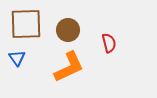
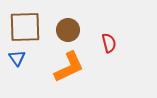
brown square: moved 1 px left, 3 px down
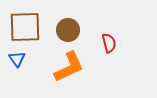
blue triangle: moved 1 px down
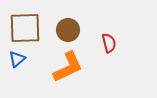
brown square: moved 1 px down
blue triangle: rotated 24 degrees clockwise
orange L-shape: moved 1 px left
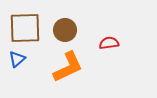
brown circle: moved 3 px left
red semicircle: rotated 84 degrees counterclockwise
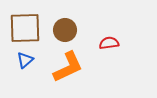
blue triangle: moved 8 px right, 1 px down
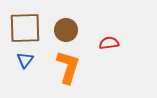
brown circle: moved 1 px right
blue triangle: rotated 12 degrees counterclockwise
orange L-shape: rotated 48 degrees counterclockwise
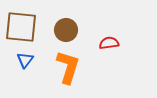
brown square: moved 4 px left, 1 px up; rotated 8 degrees clockwise
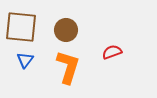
red semicircle: moved 3 px right, 9 px down; rotated 12 degrees counterclockwise
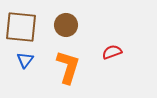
brown circle: moved 5 px up
